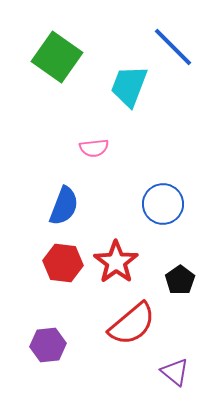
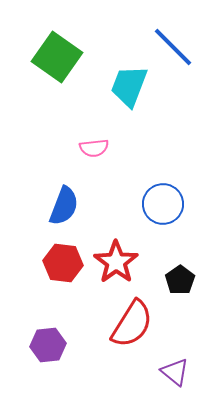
red semicircle: rotated 18 degrees counterclockwise
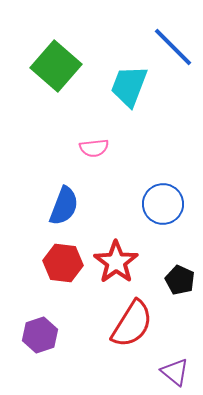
green square: moved 1 px left, 9 px down; rotated 6 degrees clockwise
black pentagon: rotated 12 degrees counterclockwise
purple hexagon: moved 8 px left, 10 px up; rotated 12 degrees counterclockwise
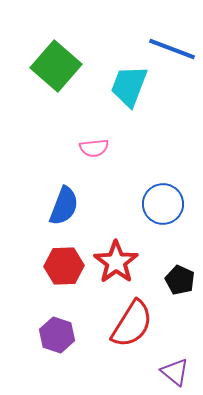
blue line: moved 1 px left, 2 px down; rotated 24 degrees counterclockwise
red hexagon: moved 1 px right, 3 px down; rotated 9 degrees counterclockwise
purple hexagon: moved 17 px right; rotated 24 degrees counterclockwise
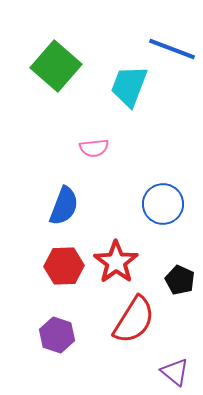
red semicircle: moved 2 px right, 4 px up
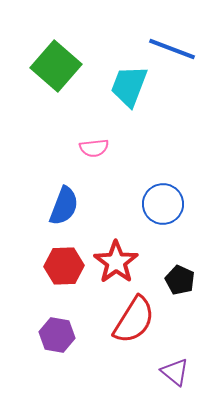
purple hexagon: rotated 8 degrees counterclockwise
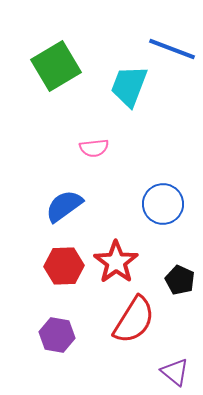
green square: rotated 18 degrees clockwise
blue semicircle: rotated 147 degrees counterclockwise
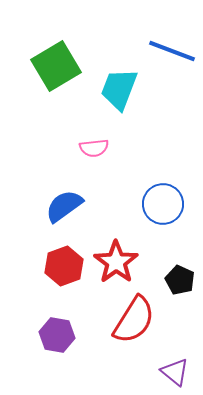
blue line: moved 2 px down
cyan trapezoid: moved 10 px left, 3 px down
red hexagon: rotated 18 degrees counterclockwise
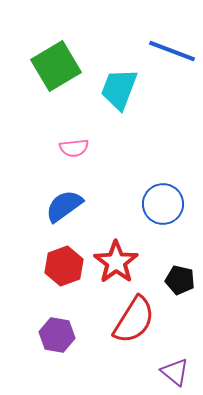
pink semicircle: moved 20 px left
black pentagon: rotated 12 degrees counterclockwise
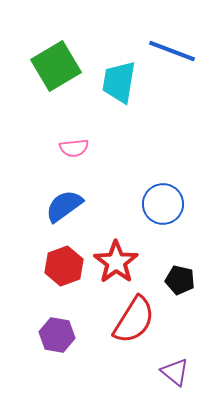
cyan trapezoid: moved 7 px up; rotated 12 degrees counterclockwise
